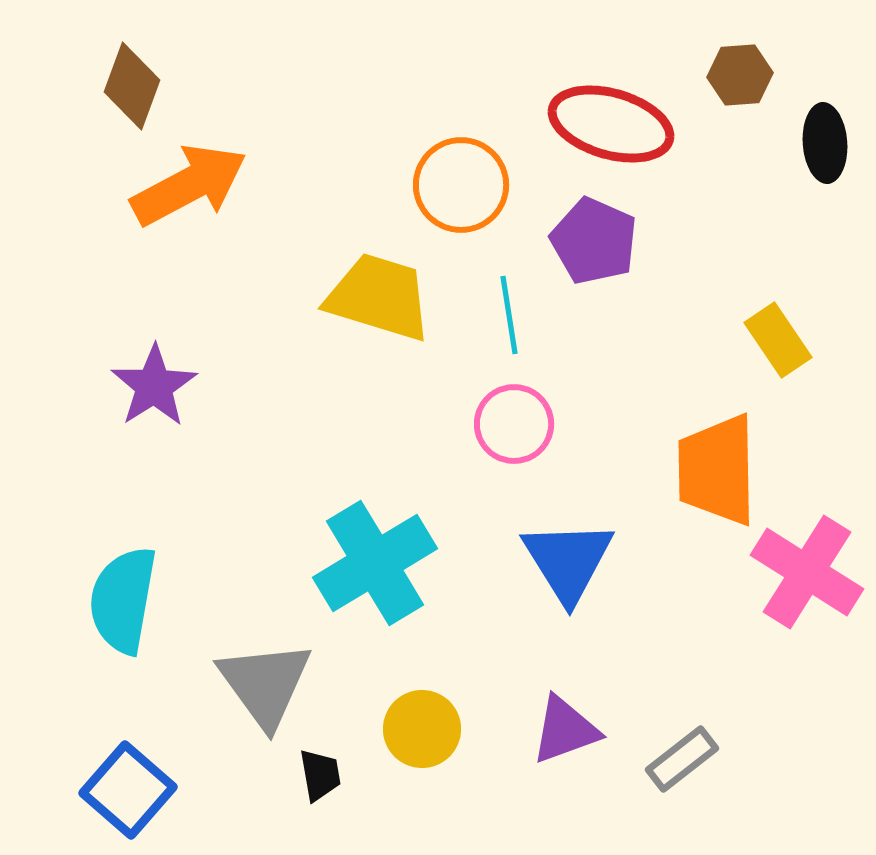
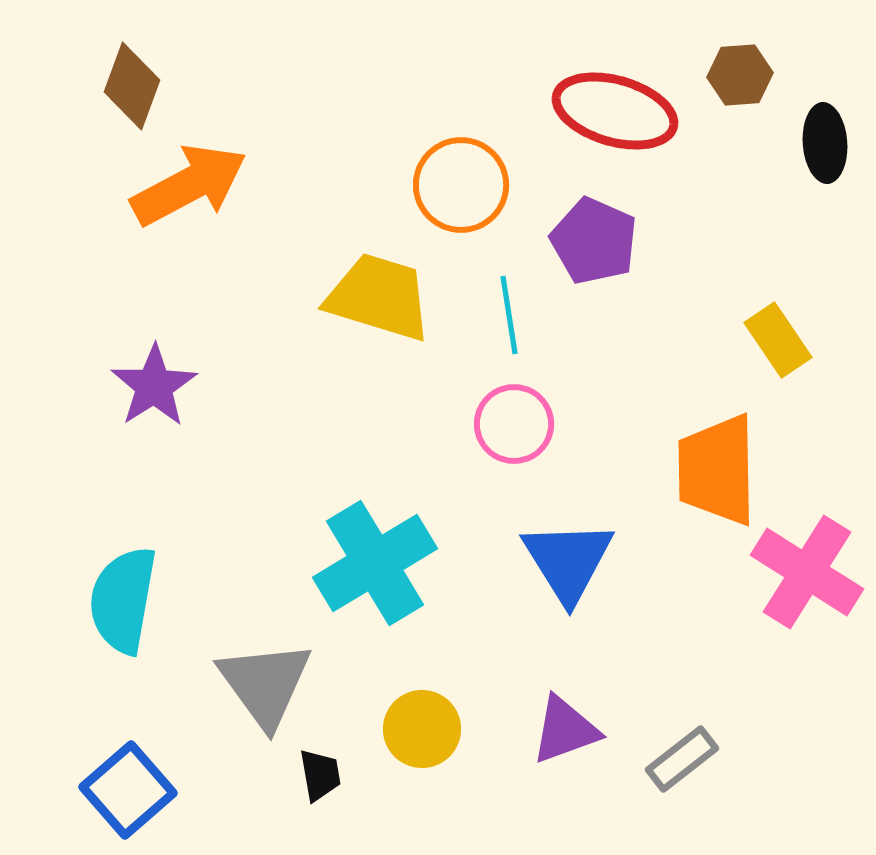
red ellipse: moved 4 px right, 13 px up
blue square: rotated 8 degrees clockwise
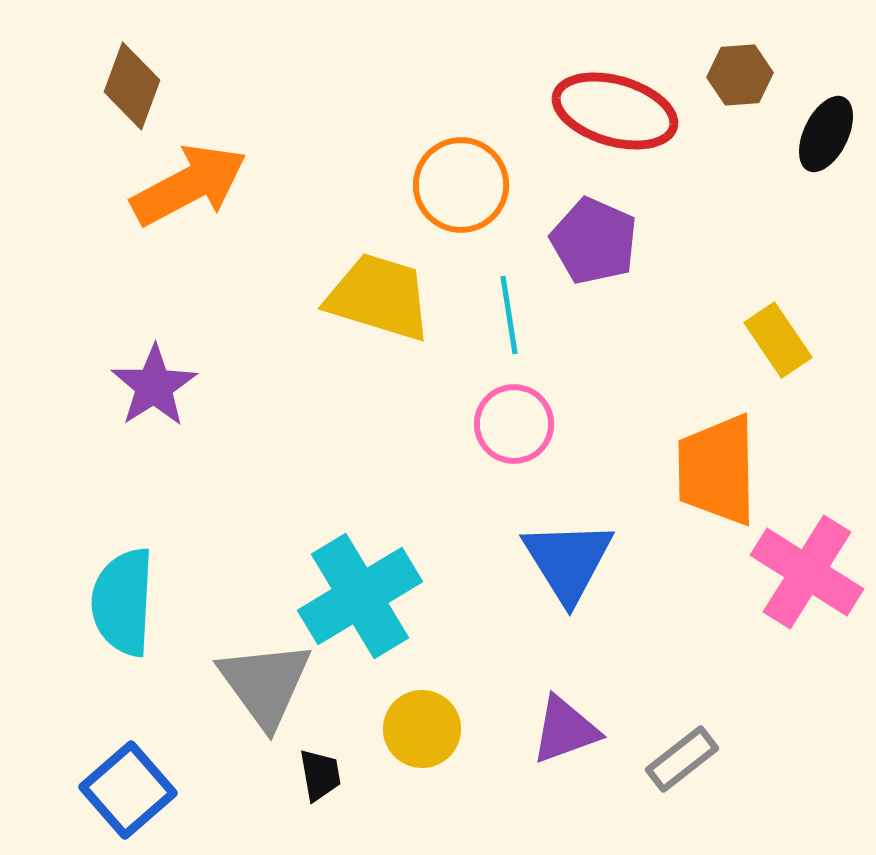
black ellipse: moved 1 px right, 9 px up; rotated 30 degrees clockwise
cyan cross: moved 15 px left, 33 px down
cyan semicircle: moved 2 px down; rotated 7 degrees counterclockwise
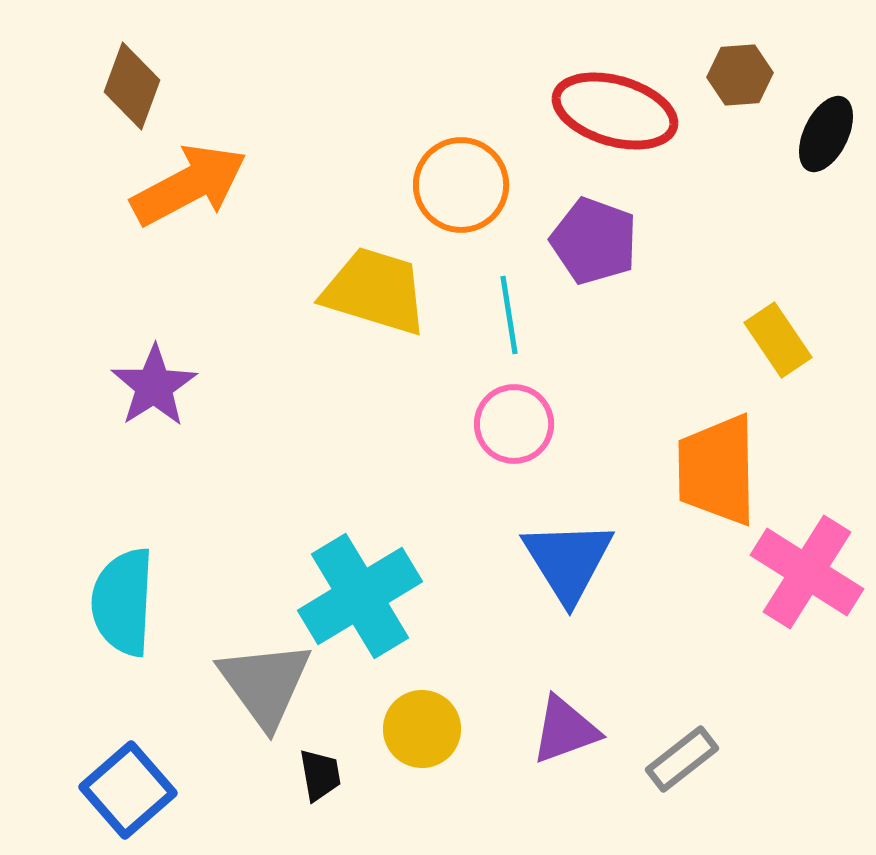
purple pentagon: rotated 4 degrees counterclockwise
yellow trapezoid: moved 4 px left, 6 px up
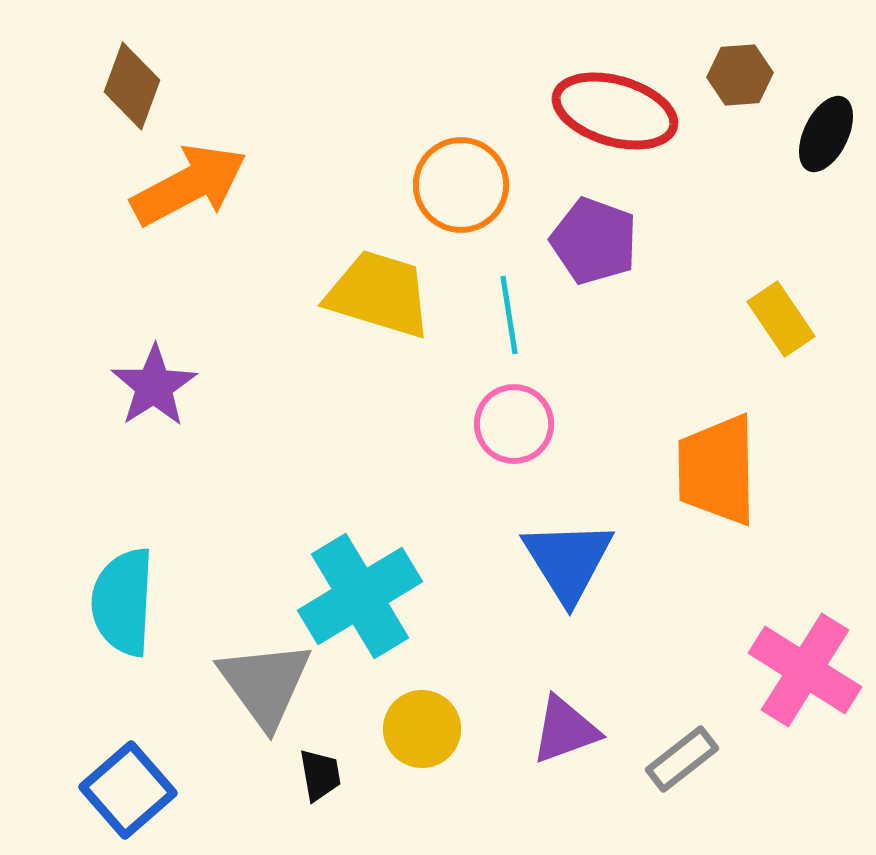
yellow trapezoid: moved 4 px right, 3 px down
yellow rectangle: moved 3 px right, 21 px up
pink cross: moved 2 px left, 98 px down
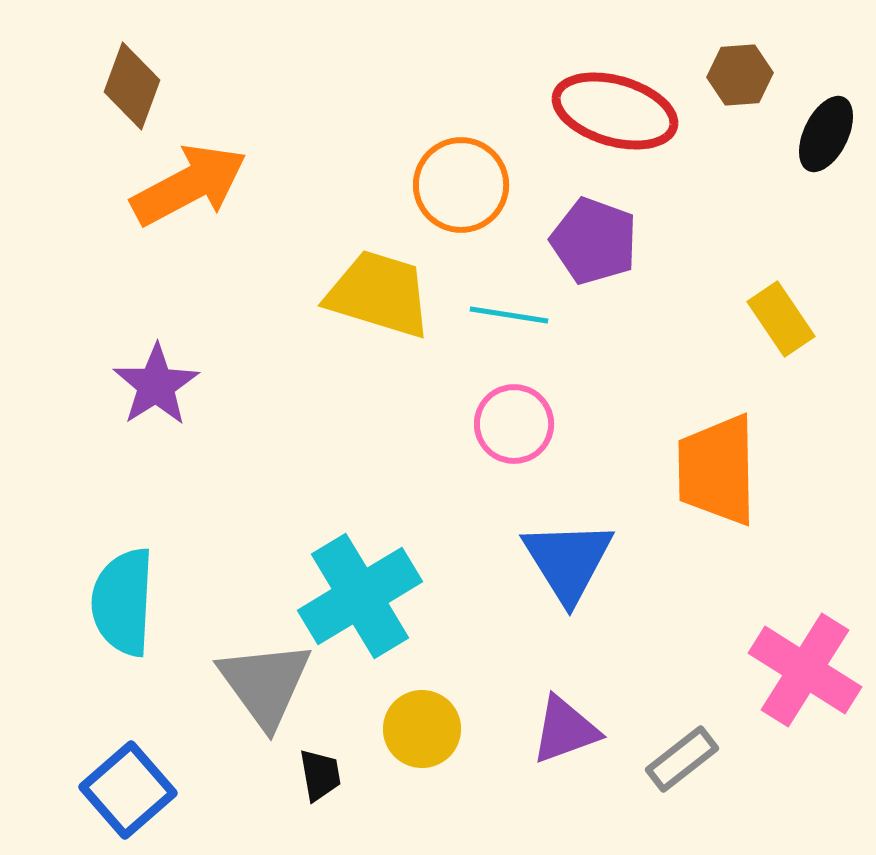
cyan line: rotated 72 degrees counterclockwise
purple star: moved 2 px right, 1 px up
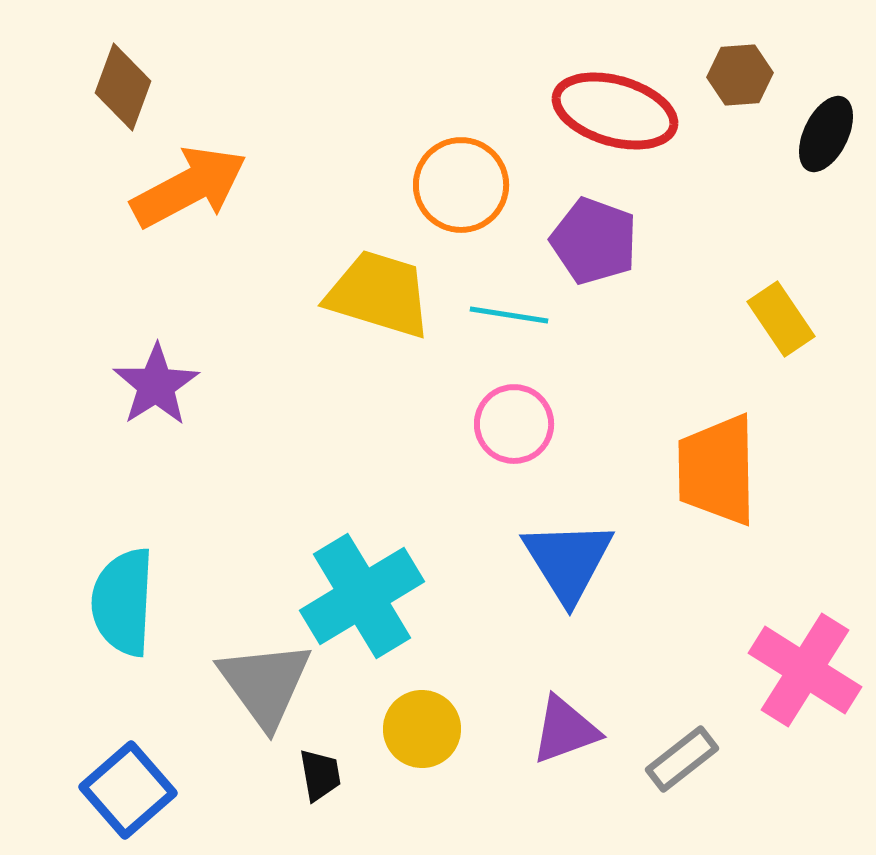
brown diamond: moved 9 px left, 1 px down
orange arrow: moved 2 px down
cyan cross: moved 2 px right
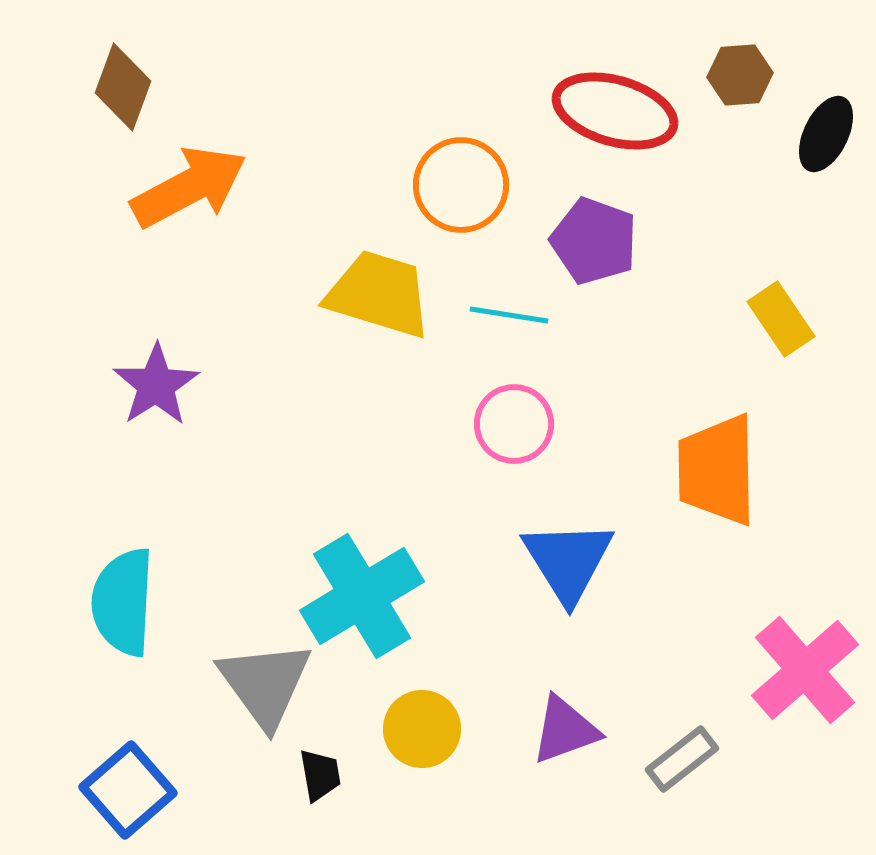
pink cross: rotated 17 degrees clockwise
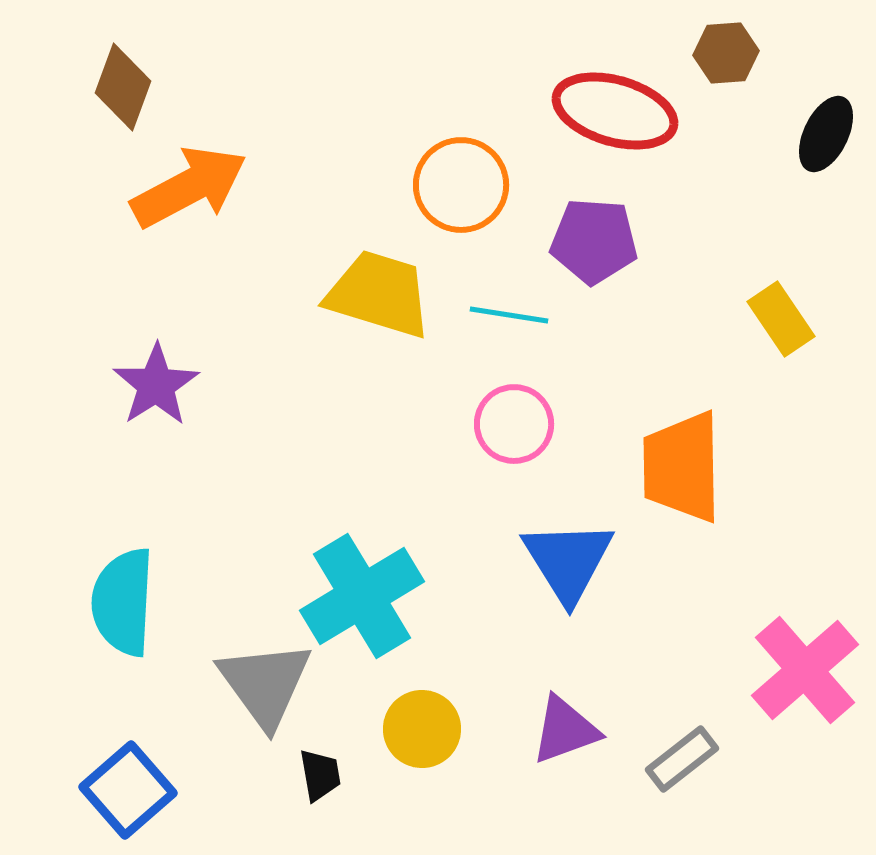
brown hexagon: moved 14 px left, 22 px up
purple pentagon: rotated 16 degrees counterclockwise
orange trapezoid: moved 35 px left, 3 px up
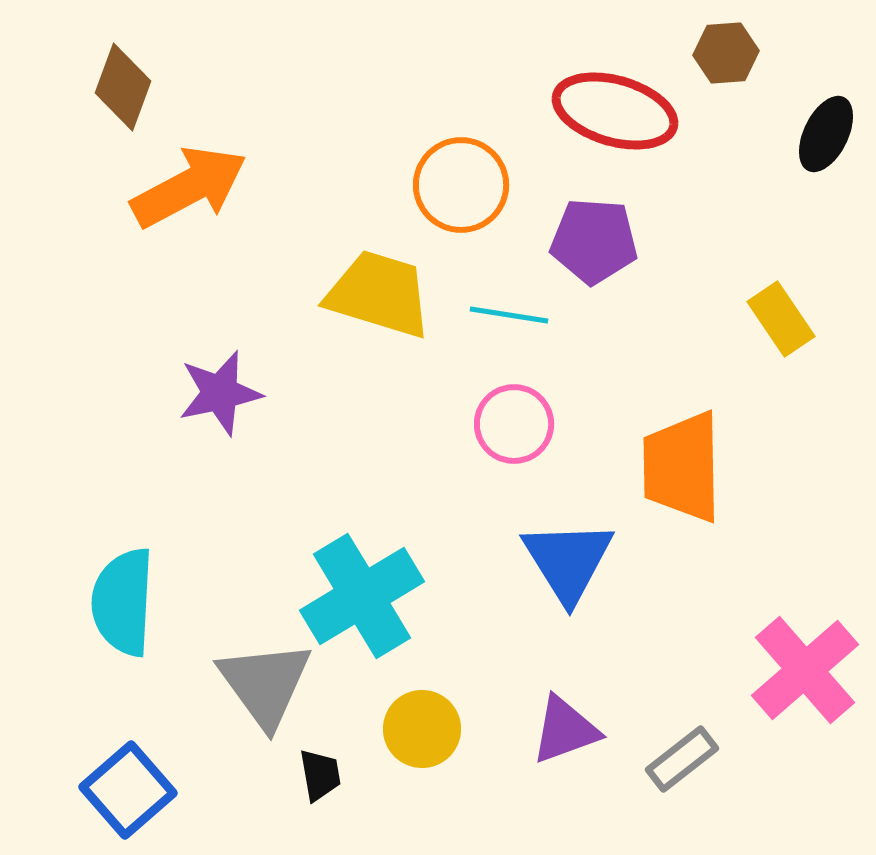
purple star: moved 64 px right, 8 px down; rotated 20 degrees clockwise
